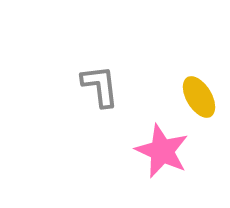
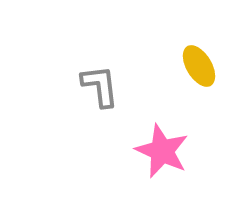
yellow ellipse: moved 31 px up
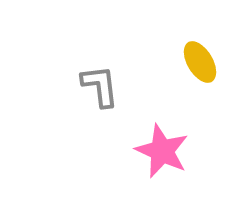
yellow ellipse: moved 1 px right, 4 px up
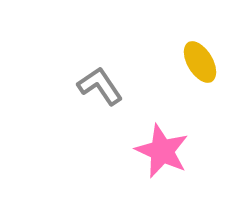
gray L-shape: rotated 27 degrees counterclockwise
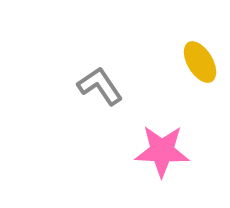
pink star: rotated 22 degrees counterclockwise
